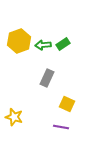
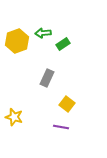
yellow hexagon: moved 2 px left
green arrow: moved 12 px up
yellow square: rotated 14 degrees clockwise
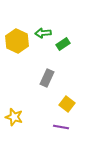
yellow hexagon: rotated 15 degrees counterclockwise
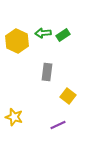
green rectangle: moved 9 px up
gray rectangle: moved 6 px up; rotated 18 degrees counterclockwise
yellow square: moved 1 px right, 8 px up
purple line: moved 3 px left, 2 px up; rotated 35 degrees counterclockwise
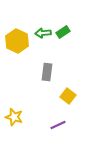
green rectangle: moved 3 px up
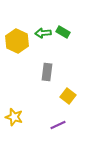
green rectangle: rotated 64 degrees clockwise
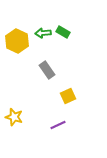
gray rectangle: moved 2 px up; rotated 42 degrees counterclockwise
yellow square: rotated 28 degrees clockwise
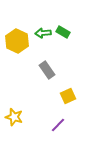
purple line: rotated 21 degrees counterclockwise
